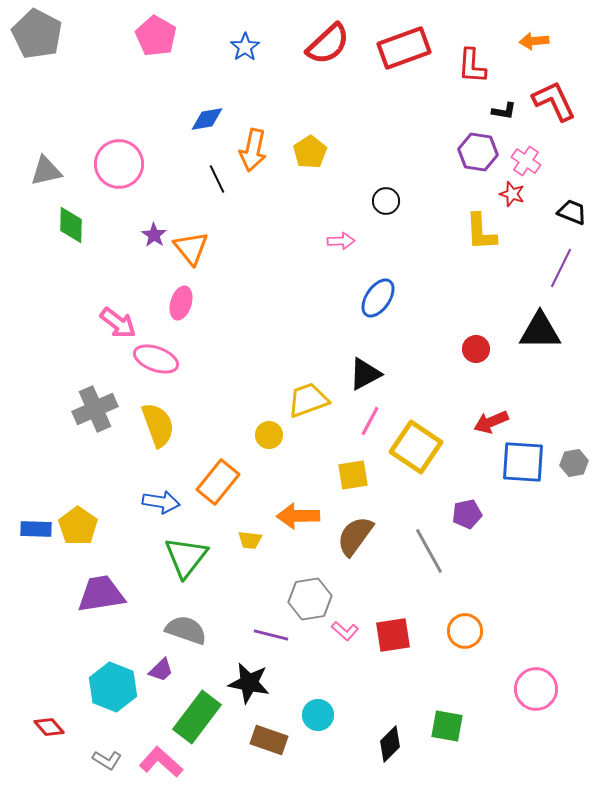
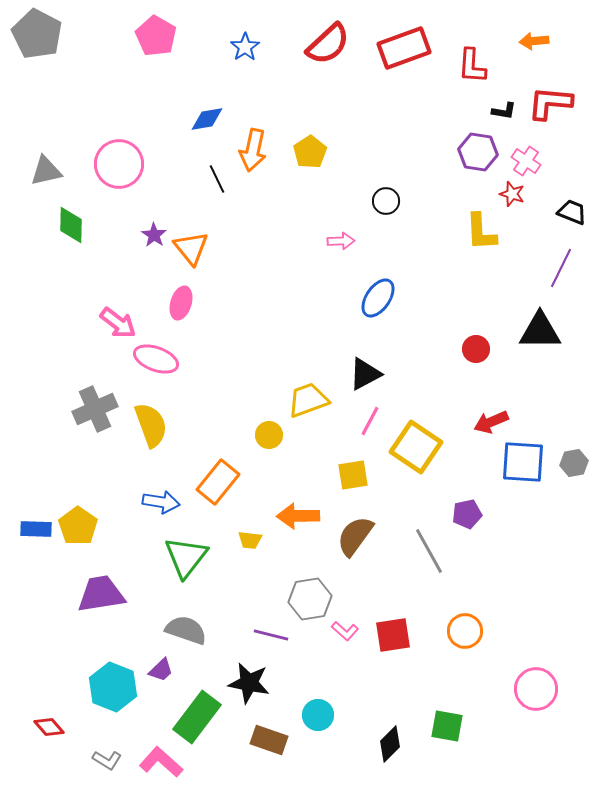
red L-shape at (554, 101): moved 4 px left, 2 px down; rotated 60 degrees counterclockwise
yellow semicircle at (158, 425): moved 7 px left
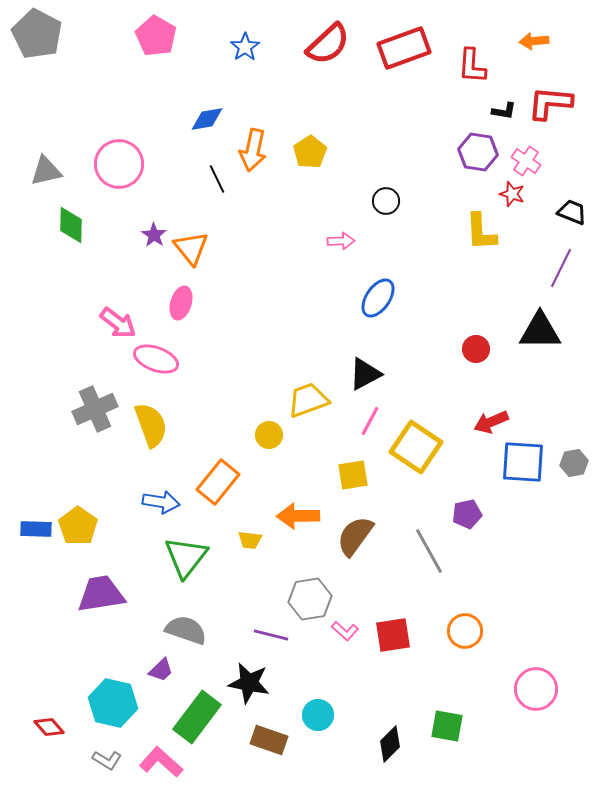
cyan hexagon at (113, 687): moved 16 px down; rotated 9 degrees counterclockwise
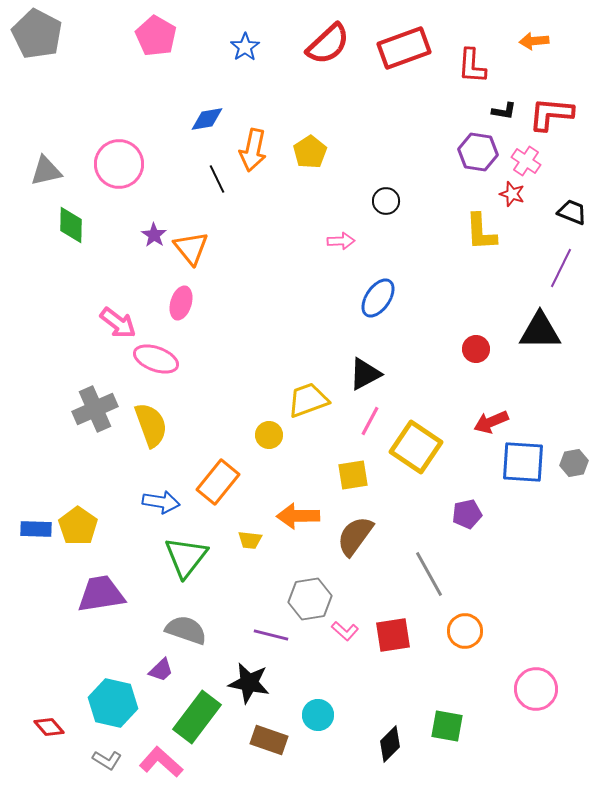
red L-shape at (550, 103): moved 1 px right, 11 px down
gray line at (429, 551): moved 23 px down
